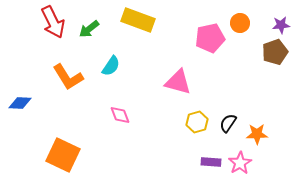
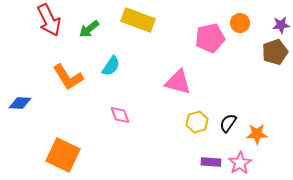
red arrow: moved 4 px left, 2 px up
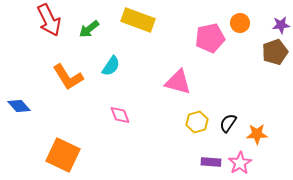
blue diamond: moved 1 px left, 3 px down; rotated 45 degrees clockwise
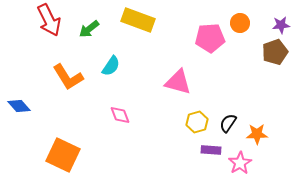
pink pentagon: rotated 8 degrees clockwise
purple rectangle: moved 12 px up
